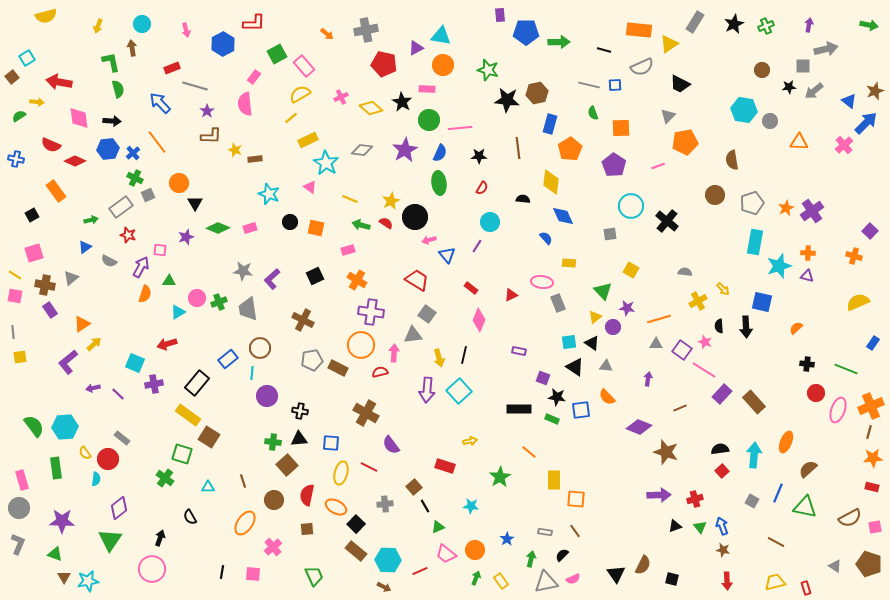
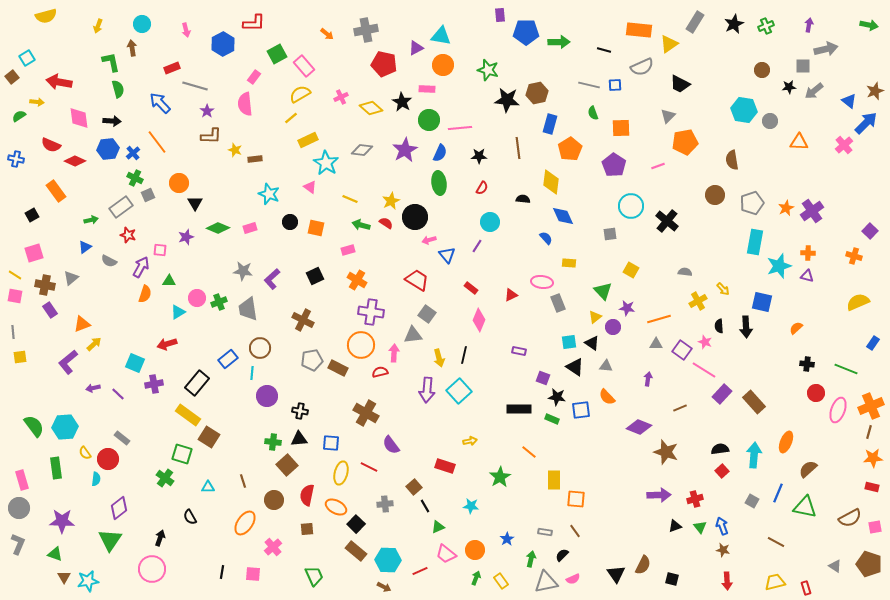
orange triangle at (82, 324): rotated 12 degrees clockwise
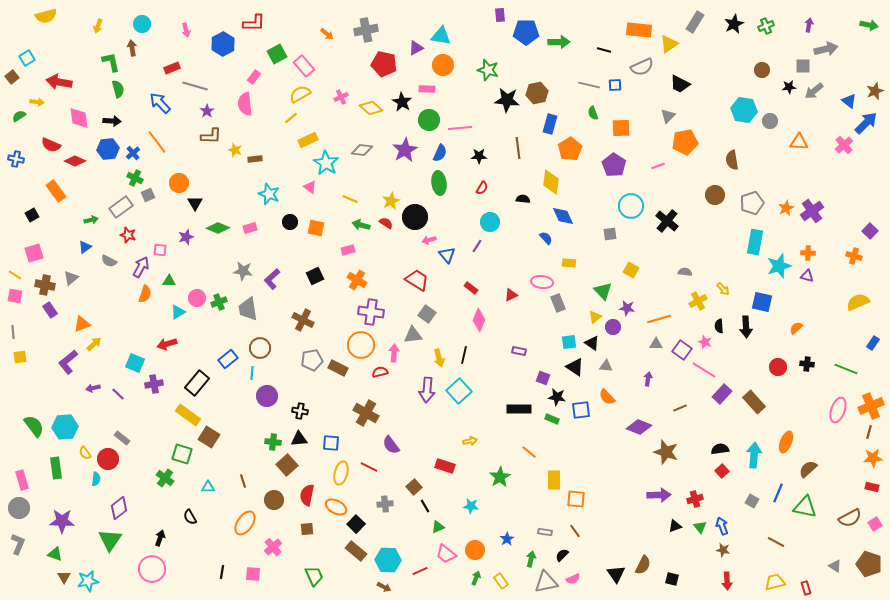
red circle at (816, 393): moved 38 px left, 26 px up
pink square at (875, 527): moved 3 px up; rotated 24 degrees counterclockwise
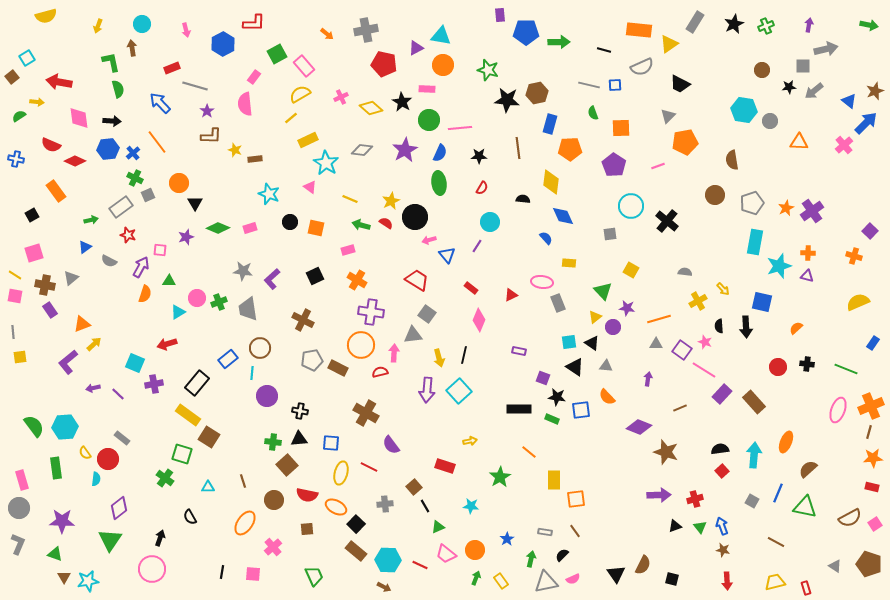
orange pentagon at (570, 149): rotated 30 degrees clockwise
red semicircle at (307, 495): rotated 90 degrees counterclockwise
orange square at (576, 499): rotated 12 degrees counterclockwise
red line at (420, 571): moved 6 px up; rotated 49 degrees clockwise
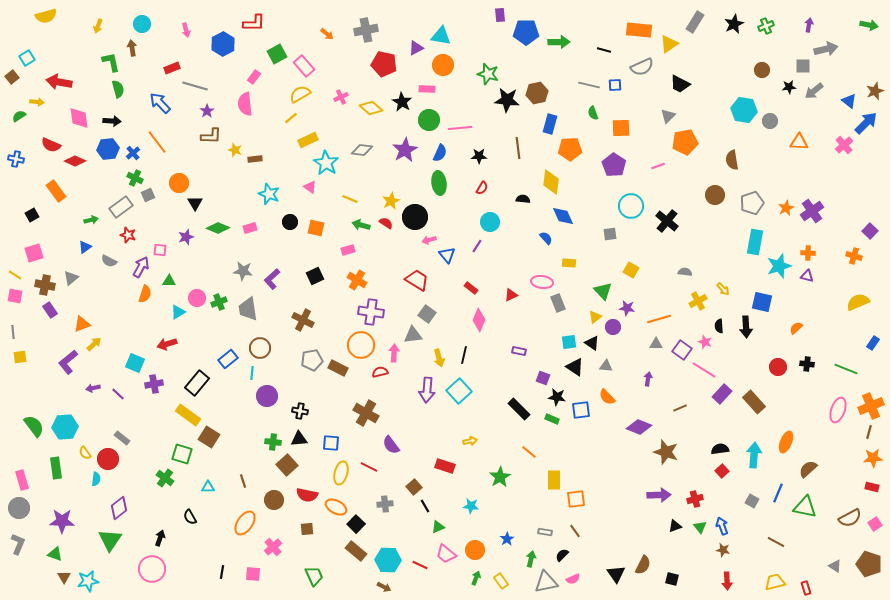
green star at (488, 70): moved 4 px down
black rectangle at (519, 409): rotated 45 degrees clockwise
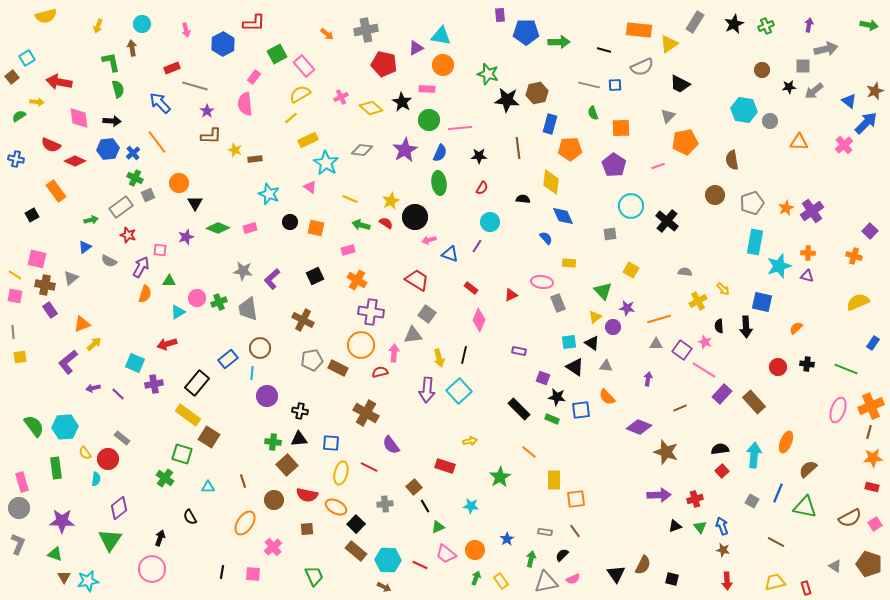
pink square at (34, 253): moved 3 px right, 6 px down; rotated 30 degrees clockwise
blue triangle at (447, 255): moved 3 px right, 1 px up; rotated 30 degrees counterclockwise
pink rectangle at (22, 480): moved 2 px down
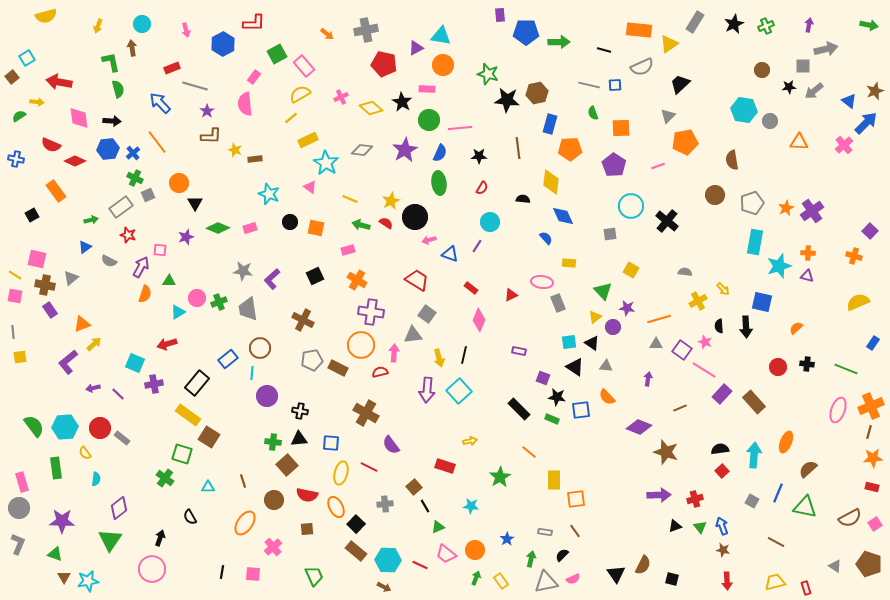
black trapezoid at (680, 84): rotated 110 degrees clockwise
red circle at (108, 459): moved 8 px left, 31 px up
orange ellipse at (336, 507): rotated 35 degrees clockwise
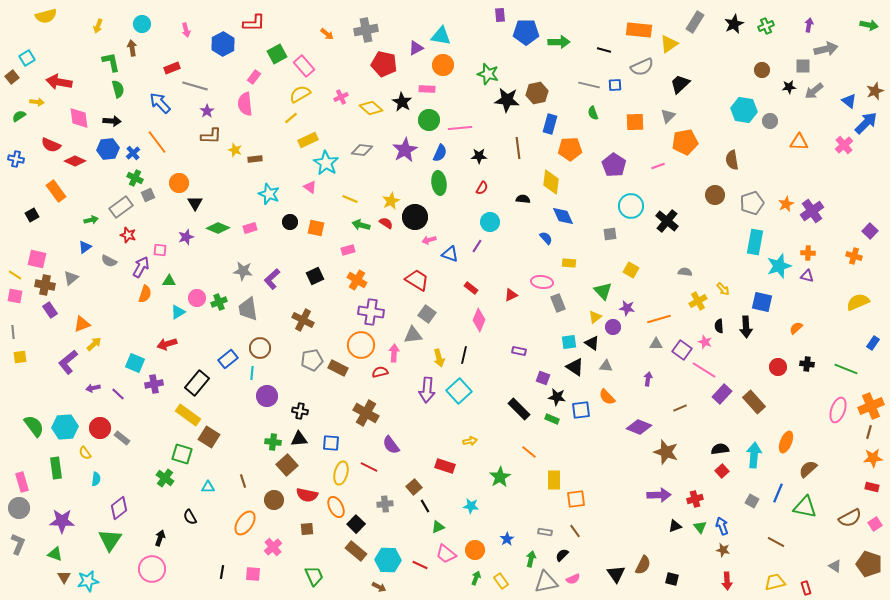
orange square at (621, 128): moved 14 px right, 6 px up
orange star at (786, 208): moved 4 px up
brown arrow at (384, 587): moved 5 px left
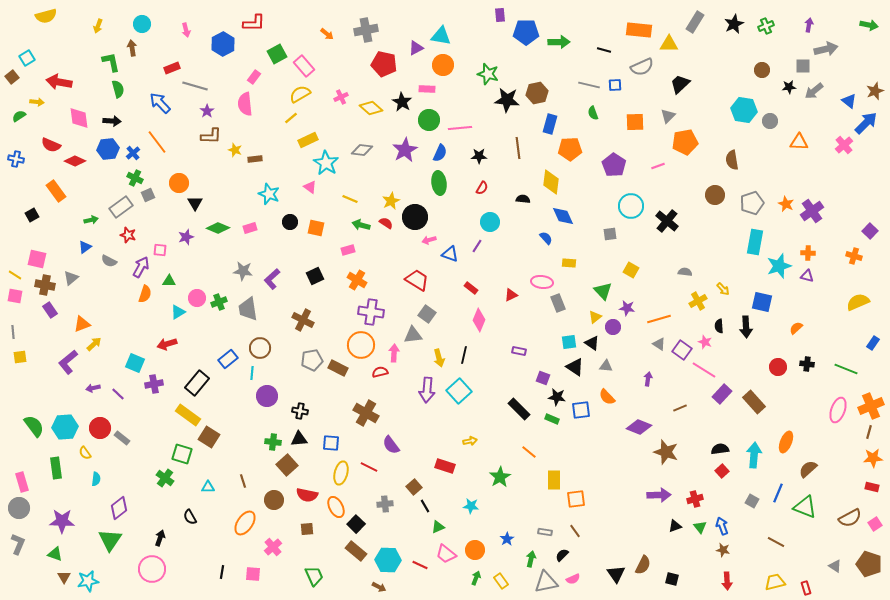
yellow triangle at (669, 44): rotated 36 degrees clockwise
orange star at (786, 204): rotated 21 degrees counterclockwise
gray triangle at (656, 344): moved 3 px right; rotated 32 degrees clockwise
green triangle at (805, 507): rotated 10 degrees clockwise
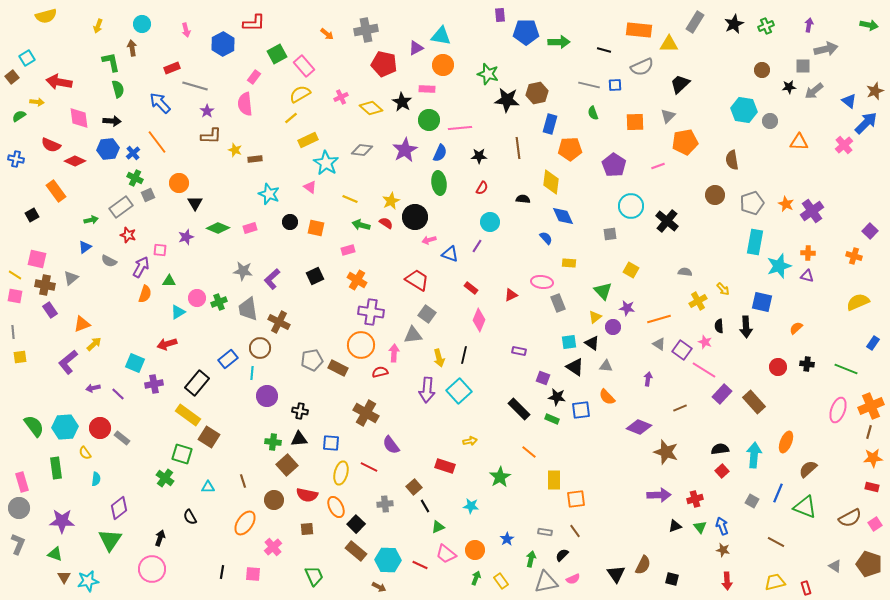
brown cross at (303, 320): moved 24 px left, 2 px down
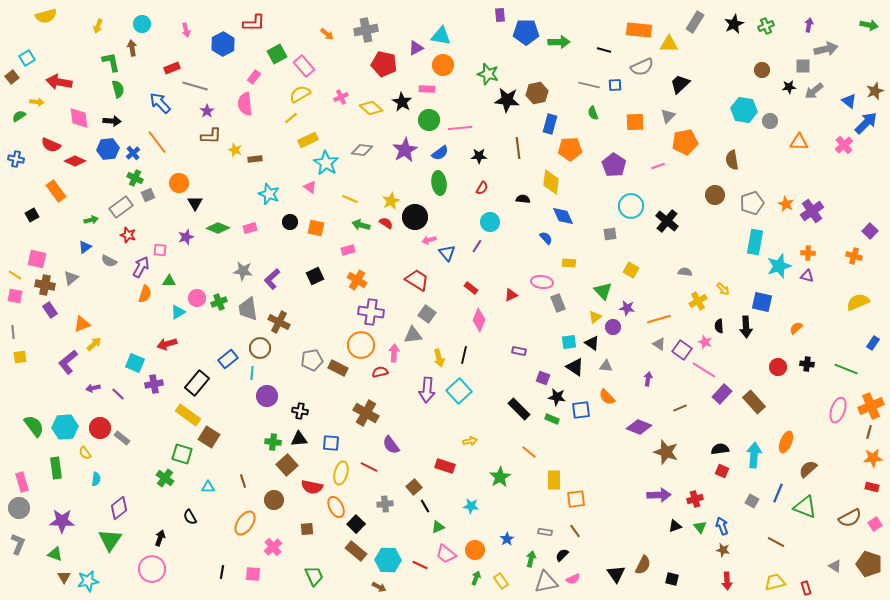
blue semicircle at (440, 153): rotated 30 degrees clockwise
blue triangle at (450, 254): moved 3 px left, 1 px up; rotated 30 degrees clockwise
red square at (722, 471): rotated 24 degrees counterclockwise
red semicircle at (307, 495): moved 5 px right, 8 px up
